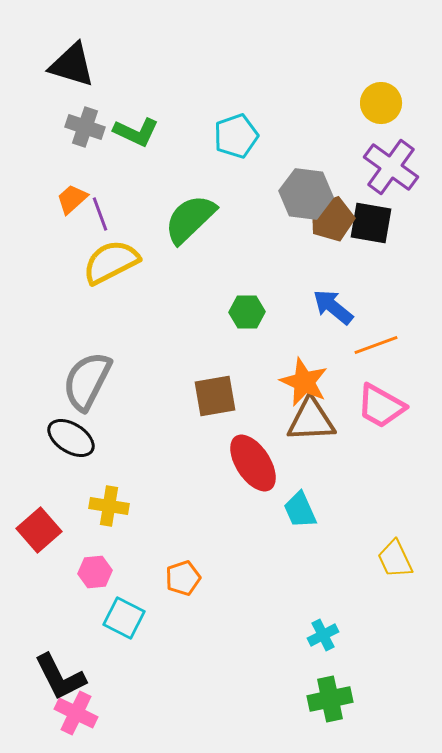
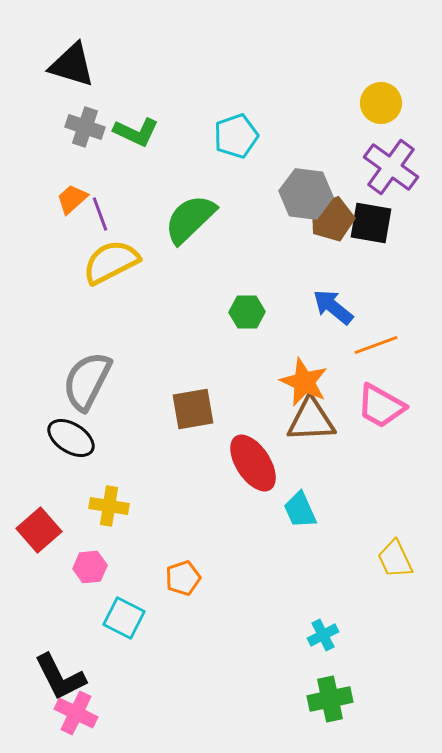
brown square: moved 22 px left, 13 px down
pink hexagon: moved 5 px left, 5 px up
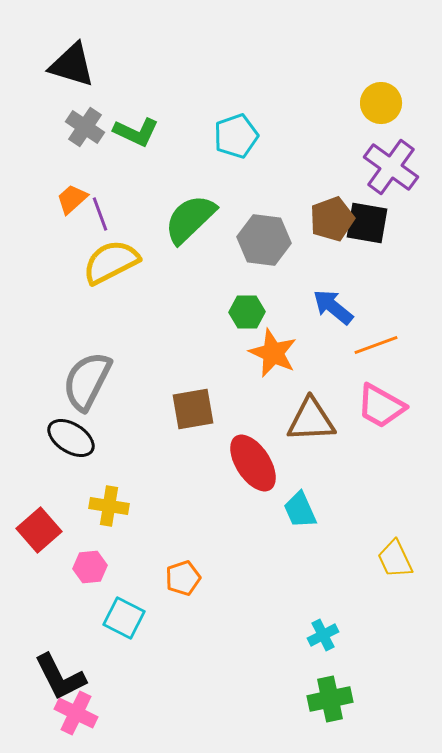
gray cross: rotated 15 degrees clockwise
gray hexagon: moved 42 px left, 46 px down
black square: moved 4 px left
orange star: moved 31 px left, 29 px up
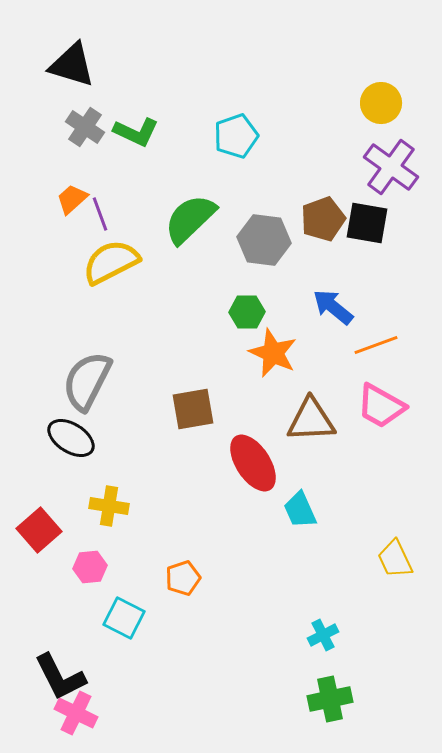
brown pentagon: moved 9 px left
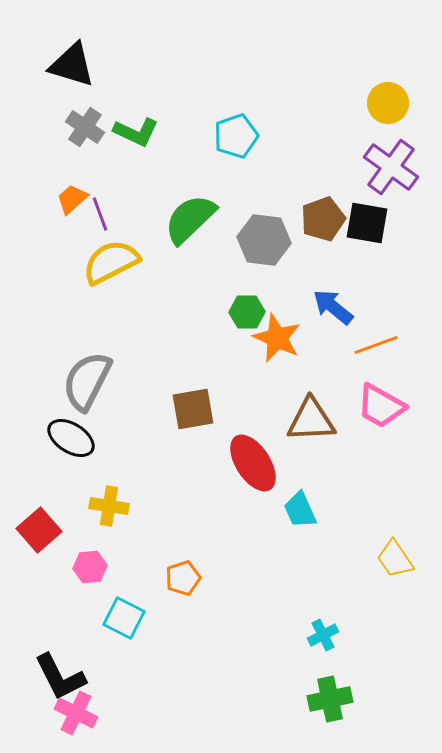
yellow circle: moved 7 px right
orange star: moved 4 px right, 15 px up
yellow trapezoid: rotated 9 degrees counterclockwise
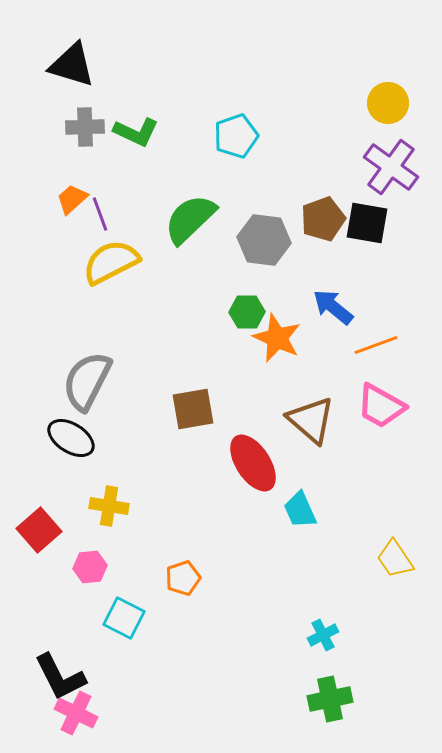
gray cross: rotated 36 degrees counterclockwise
brown triangle: rotated 44 degrees clockwise
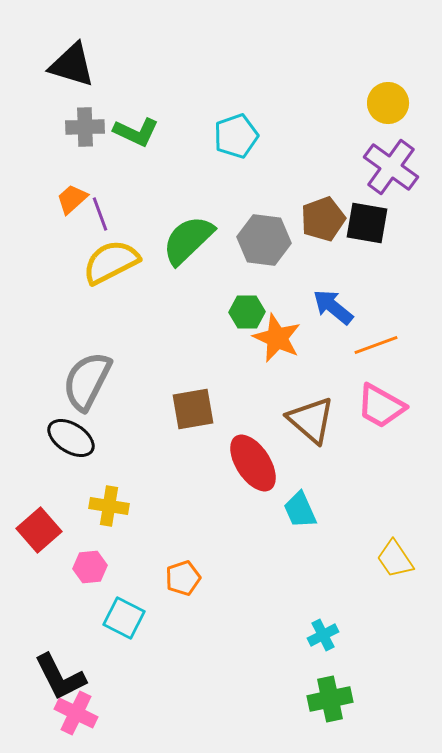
green semicircle: moved 2 px left, 21 px down
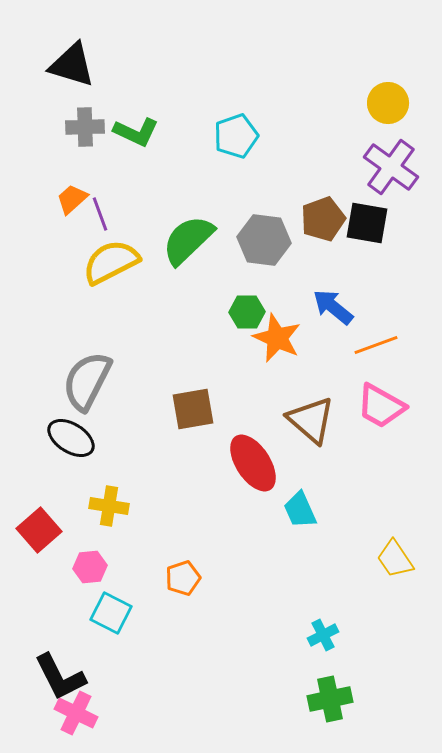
cyan square: moved 13 px left, 5 px up
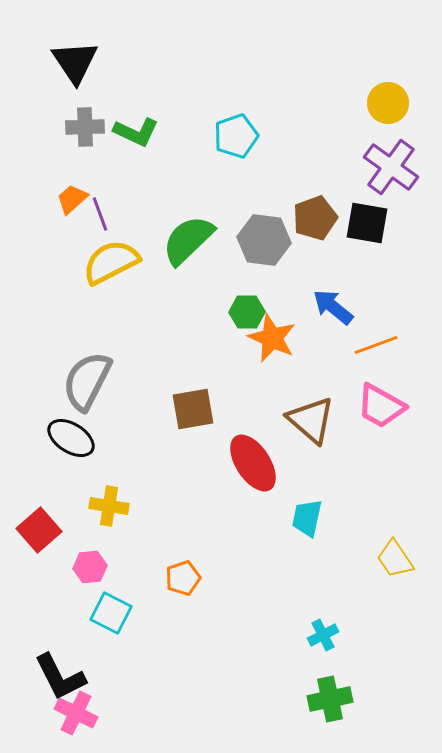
black triangle: moved 3 px right, 3 px up; rotated 39 degrees clockwise
brown pentagon: moved 8 px left, 1 px up
orange star: moved 5 px left
cyan trapezoid: moved 7 px right, 8 px down; rotated 36 degrees clockwise
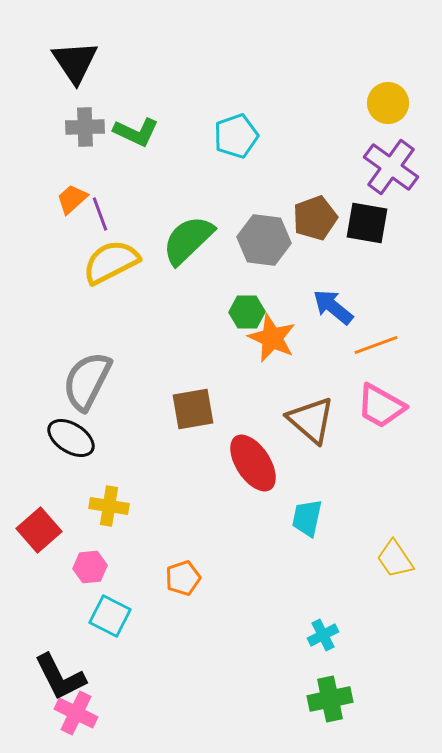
cyan square: moved 1 px left, 3 px down
